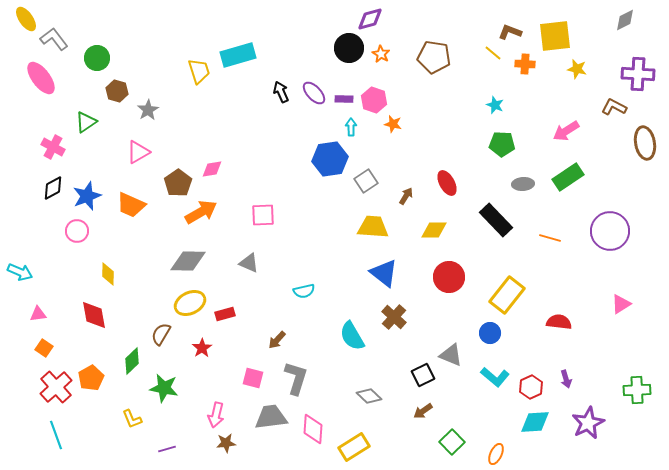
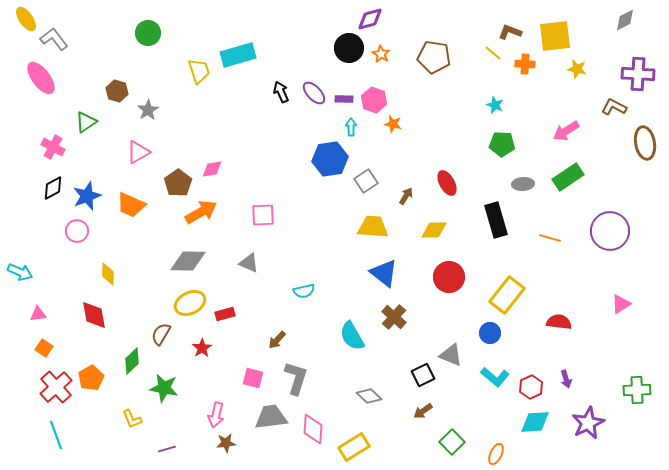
green circle at (97, 58): moved 51 px right, 25 px up
black rectangle at (496, 220): rotated 28 degrees clockwise
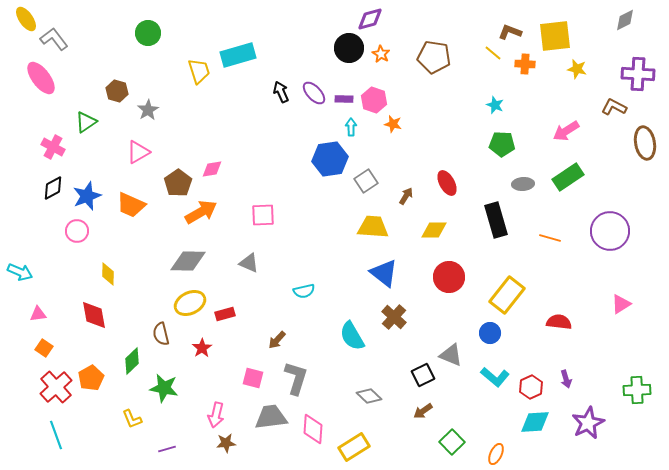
brown semicircle at (161, 334): rotated 45 degrees counterclockwise
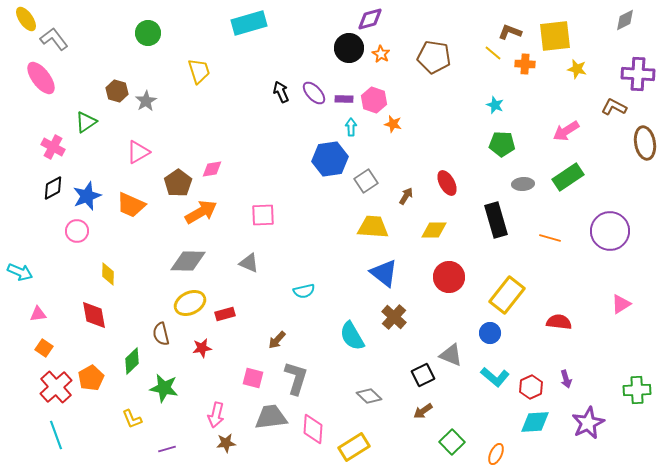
cyan rectangle at (238, 55): moved 11 px right, 32 px up
gray star at (148, 110): moved 2 px left, 9 px up
red star at (202, 348): rotated 24 degrees clockwise
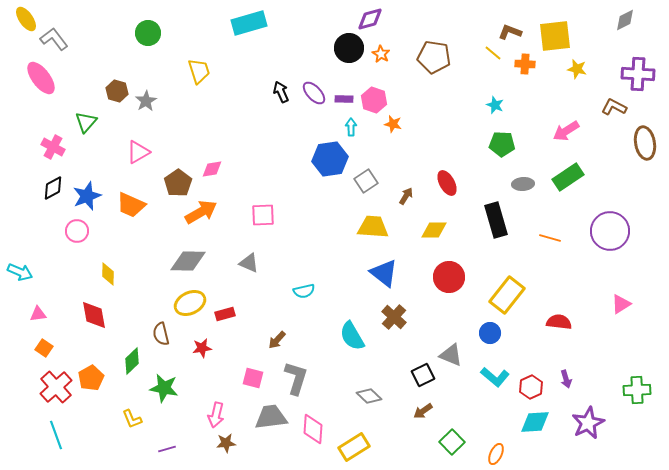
green triangle at (86, 122): rotated 15 degrees counterclockwise
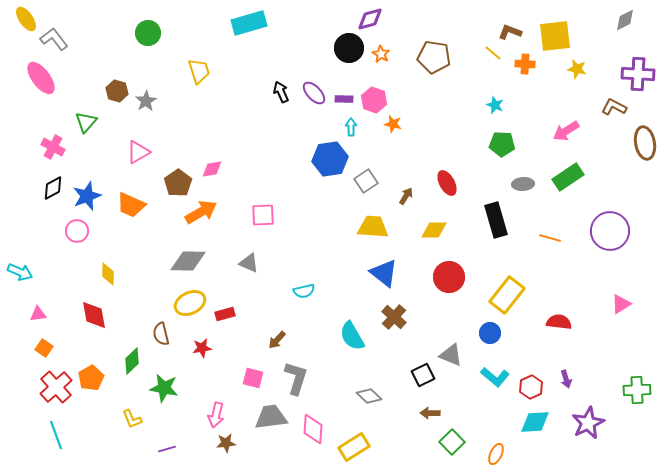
brown arrow at (423, 411): moved 7 px right, 2 px down; rotated 36 degrees clockwise
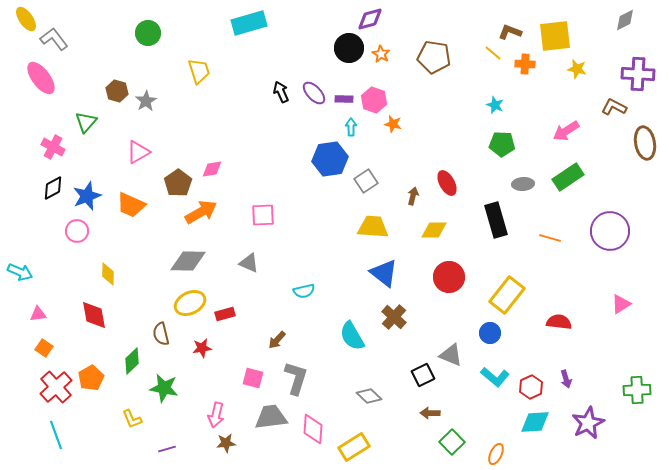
brown arrow at (406, 196): moved 7 px right; rotated 18 degrees counterclockwise
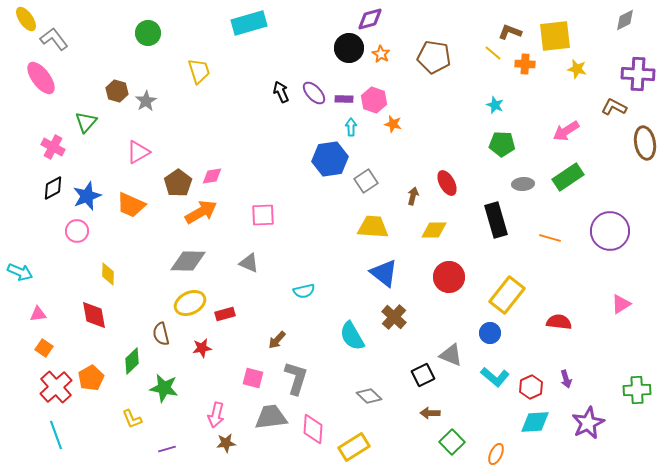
pink diamond at (212, 169): moved 7 px down
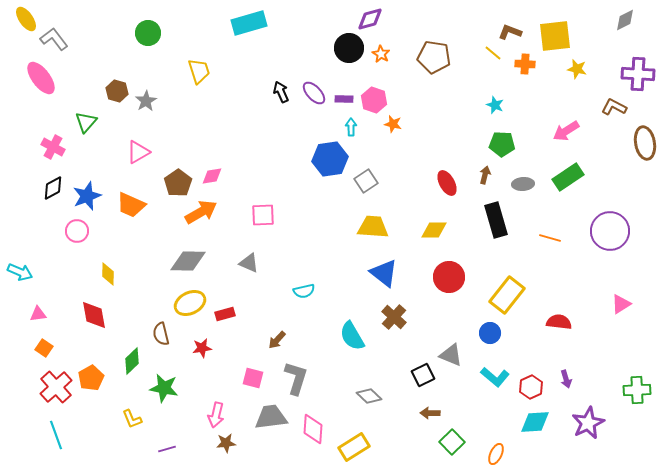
brown arrow at (413, 196): moved 72 px right, 21 px up
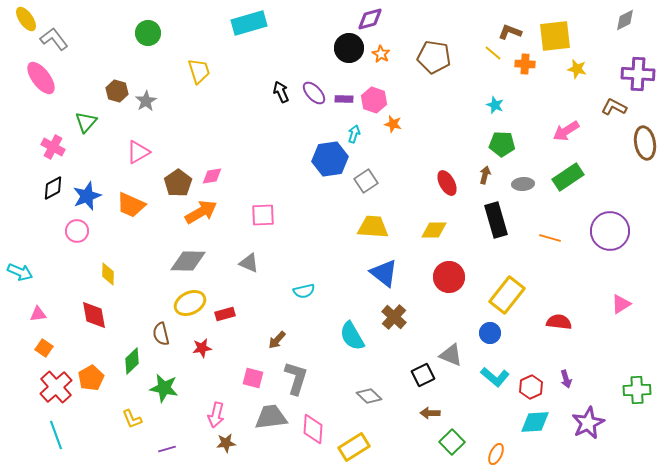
cyan arrow at (351, 127): moved 3 px right, 7 px down; rotated 18 degrees clockwise
